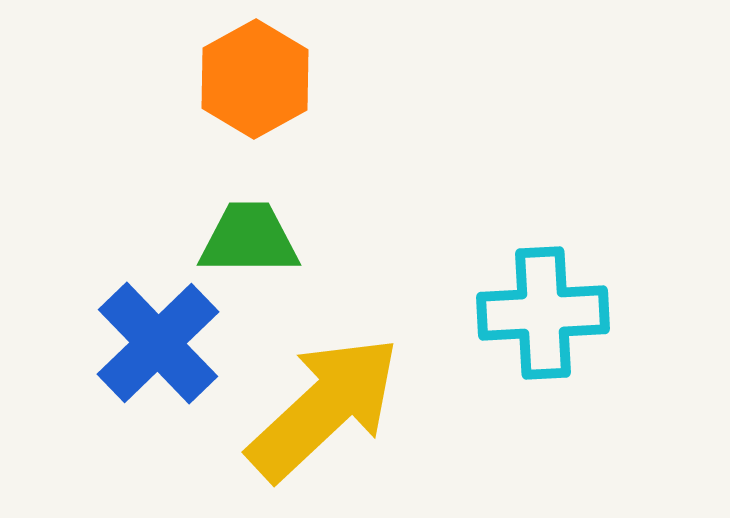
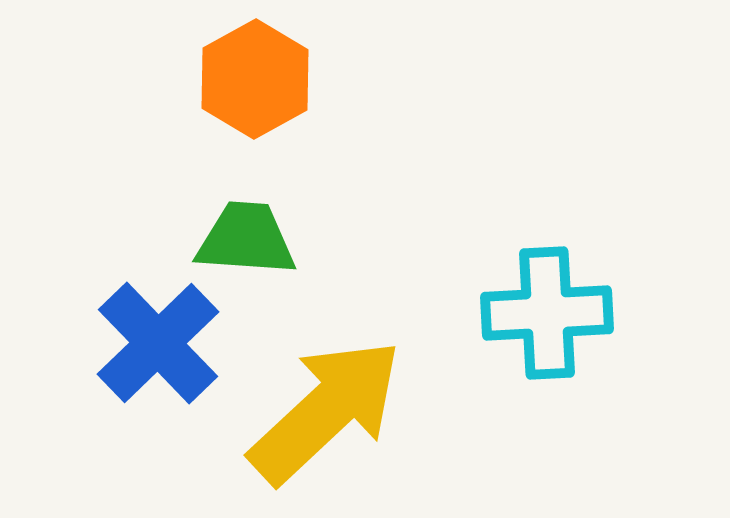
green trapezoid: moved 3 px left; rotated 4 degrees clockwise
cyan cross: moved 4 px right
yellow arrow: moved 2 px right, 3 px down
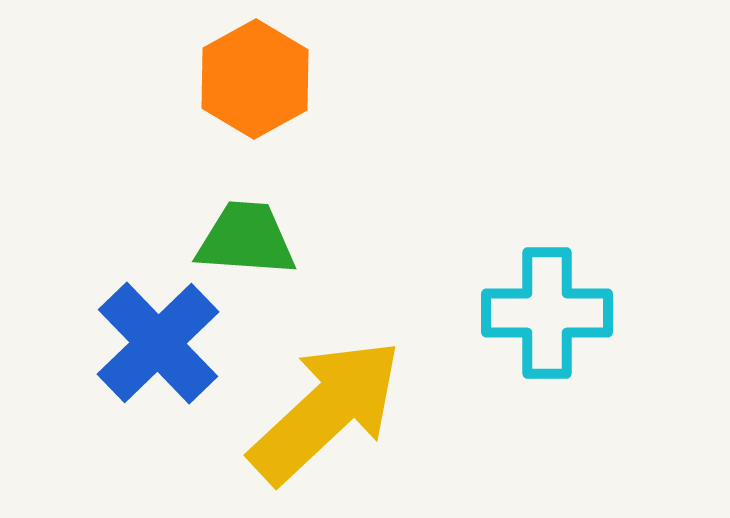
cyan cross: rotated 3 degrees clockwise
